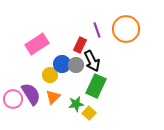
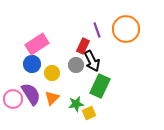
red rectangle: moved 3 px right, 1 px down
blue circle: moved 30 px left
yellow circle: moved 2 px right, 2 px up
green rectangle: moved 4 px right
orange triangle: moved 1 px left, 1 px down
yellow square: rotated 24 degrees clockwise
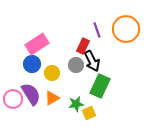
orange triangle: rotated 14 degrees clockwise
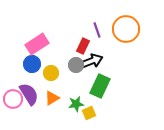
black arrow: rotated 85 degrees counterclockwise
yellow circle: moved 1 px left
purple semicircle: moved 2 px left
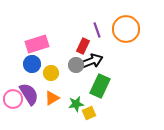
pink rectangle: rotated 15 degrees clockwise
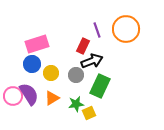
gray circle: moved 10 px down
pink circle: moved 3 px up
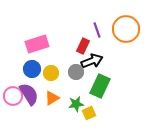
blue circle: moved 5 px down
gray circle: moved 3 px up
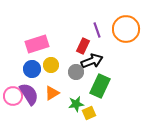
yellow circle: moved 8 px up
orange triangle: moved 5 px up
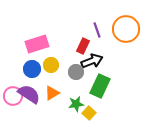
purple semicircle: rotated 25 degrees counterclockwise
yellow square: rotated 24 degrees counterclockwise
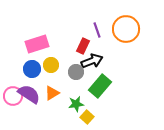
green rectangle: rotated 15 degrees clockwise
yellow square: moved 2 px left, 4 px down
